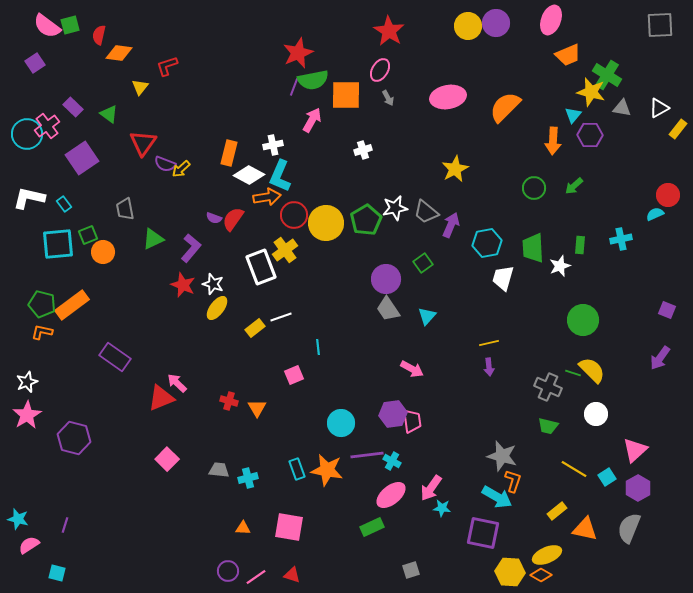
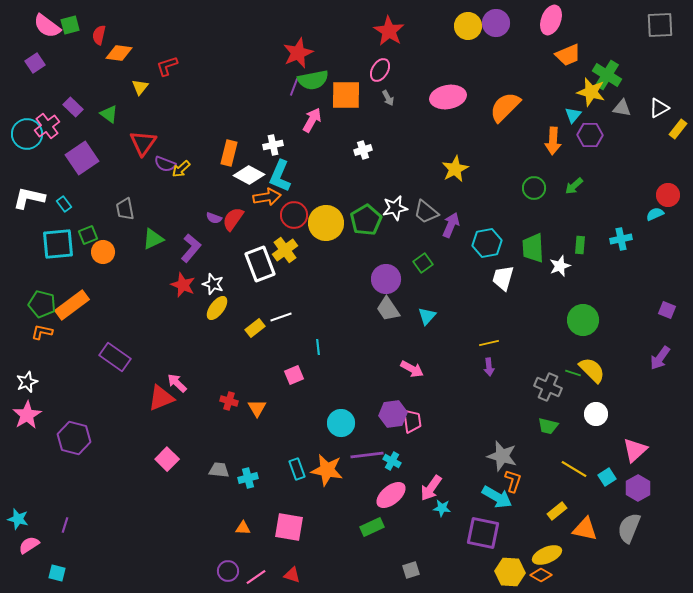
white rectangle at (261, 267): moved 1 px left, 3 px up
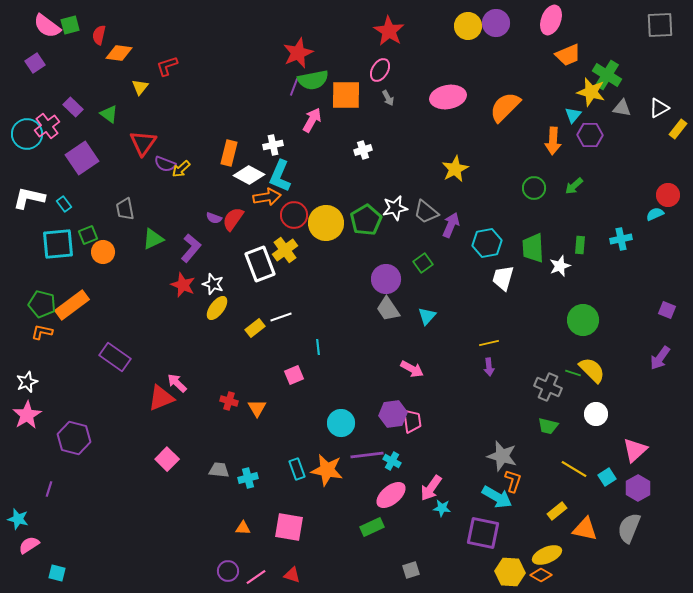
purple line at (65, 525): moved 16 px left, 36 px up
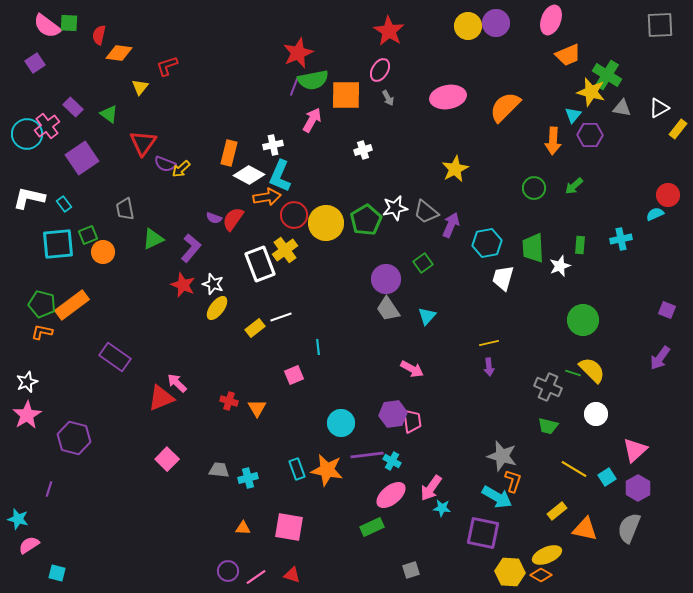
green square at (70, 25): moved 1 px left, 2 px up; rotated 18 degrees clockwise
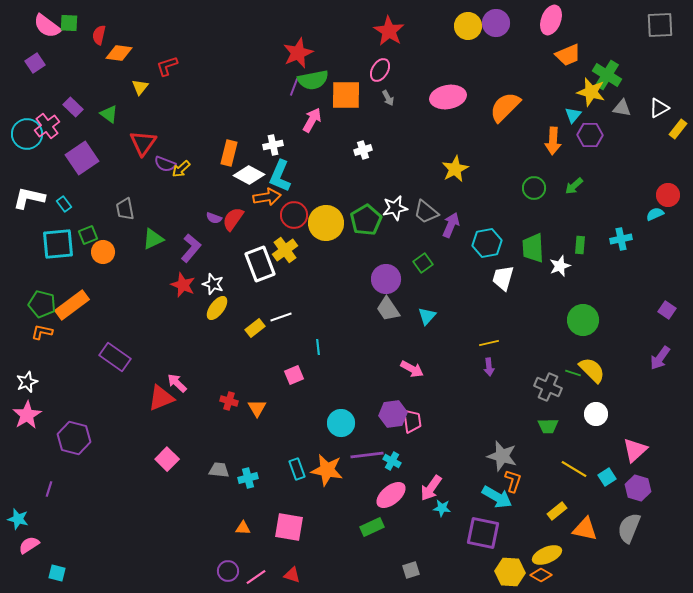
purple square at (667, 310): rotated 12 degrees clockwise
green trapezoid at (548, 426): rotated 15 degrees counterclockwise
purple hexagon at (638, 488): rotated 15 degrees counterclockwise
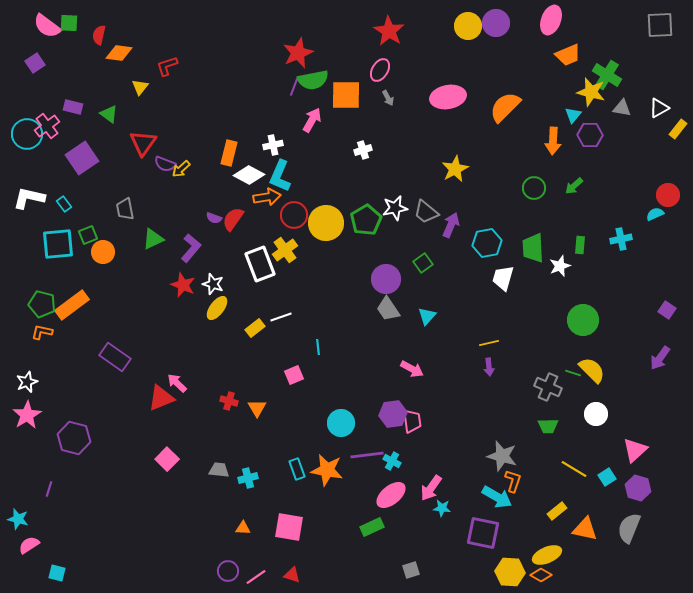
purple rectangle at (73, 107): rotated 30 degrees counterclockwise
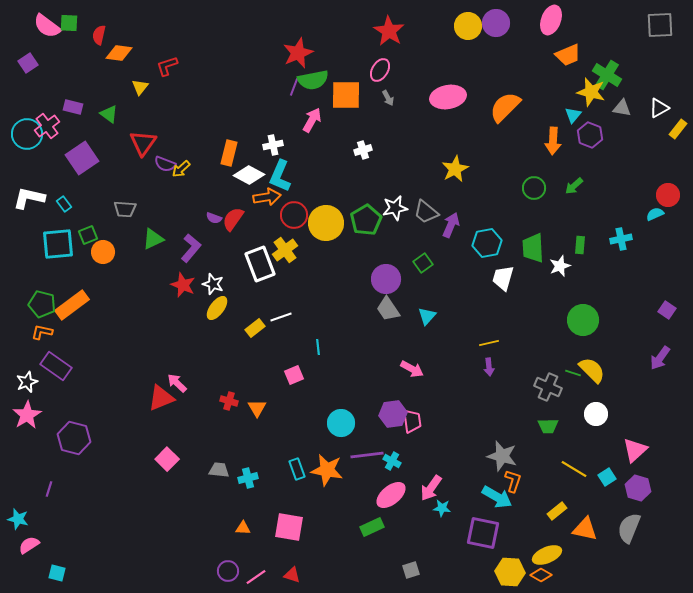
purple square at (35, 63): moved 7 px left
purple hexagon at (590, 135): rotated 20 degrees clockwise
gray trapezoid at (125, 209): rotated 75 degrees counterclockwise
purple rectangle at (115, 357): moved 59 px left, 9 px down
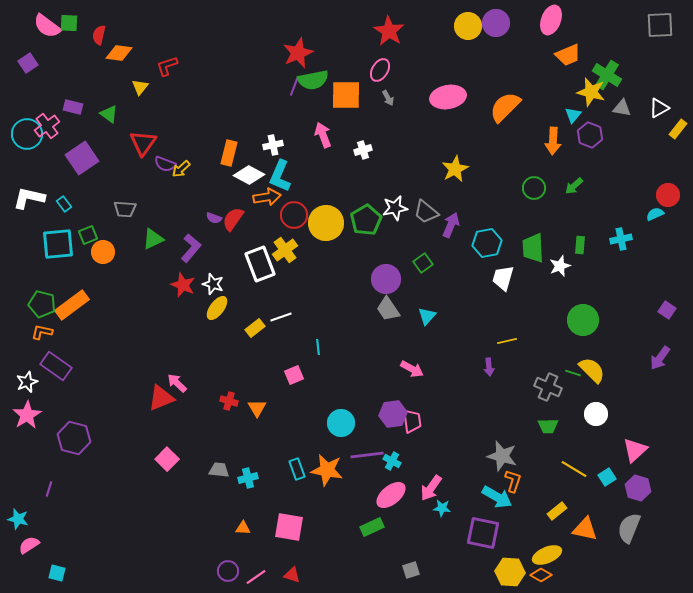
pink arrow at (312, 120): moved 11 px right, 15 px down; rotated 50 degrees counterclockwise
yellow line at (489, 343): moved 18 px right, 2 px up
